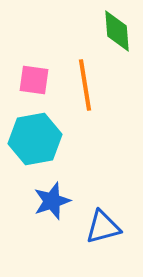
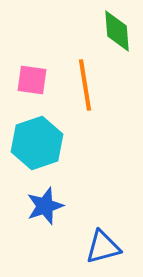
pink square: moved 2 px left
cyan hexagon: moved 2 px right, 4 px down; rotated 9 degrees counterclockwise
blue star: moved 7 px left, 5 px down
blue triangle: moved 20 px down
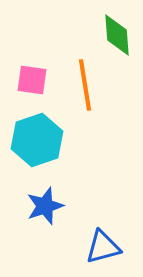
green diamond: moved 4 px down
cyan hexagon: moved 3 px up
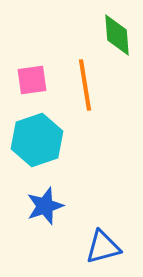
pink square: rotated 16 degrees counterclockwise
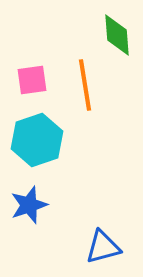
blue star: moved 16 px left, 1 px up
